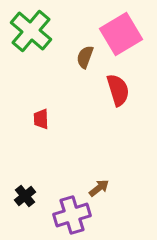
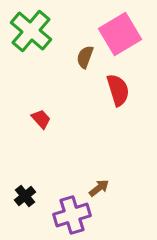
pink square: moved 1 px left
red trapezoid: rotated 140 degrees clockwise
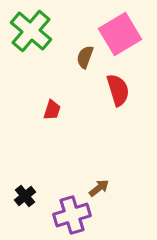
red trapezoid: moved 11 px right, 9 px up; rotated 60 degrees clockwise
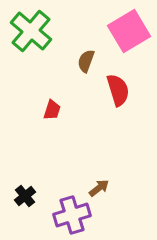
pink square: moved 9 px right, 3 px up
brown semicircle: moved 1 px right, 4 px down
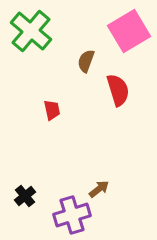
red trapezoid: rotated 30 degrees counterclockwise
brown arrow: moved 1 px down
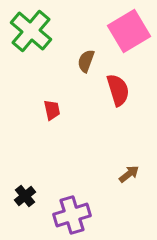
brown arrow: moved 30 px right, 15 px up
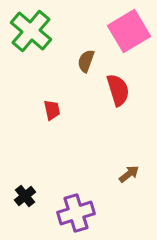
purple cross: moved 4 px right, 2 px up
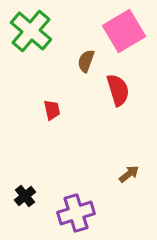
pink square: moved 5 px left
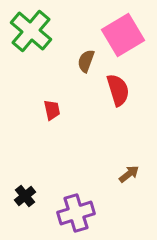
pink square: moved 1 px left, 4 px down
